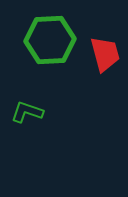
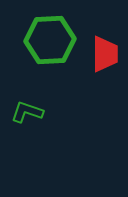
red trapezoid: rotated 15 degrees clockwise
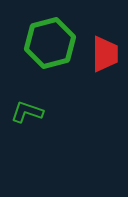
green hexagon: moved 3 px down; rotated 12 degrees counterclockwise
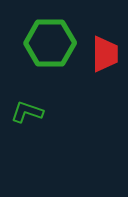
green hexagon: rotated 15 degrees clockwise
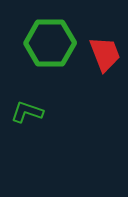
red trapezoid: rotated 21 degrees counterclockwise
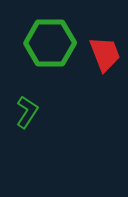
green L-shape: rotated 104 degrees clockwise
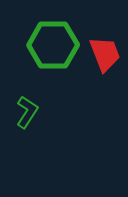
green hexagon: moved 3 px right, 2 px down
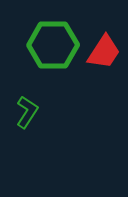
red trapezoid: moved 1 px left, 2 px up; rotated 54 degrees clockwise
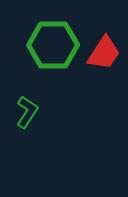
red trapezoid: moved 1 px down
